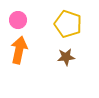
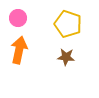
pink circle: moved 2 px up
brown star: rotated 12 degrees clockwise
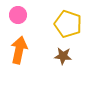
pink circle: moved 3 px up
brown star: moved 3 px left, 1 px up
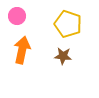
pink circle: moved 1 px left, 1 px down
orange arrow: moved 3 px right
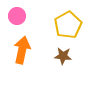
yellow pentagon: moved 1 px down; rotated 24 degrees clockwise
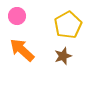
orange arrow: rotated 60 degrees counterclockwise
brown star: rotated 24 degrees counterclockwise
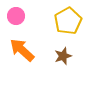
pink circle: moved 1 px left
yellow pentagon: moved 4 px up
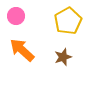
brown star: moved 1 px down
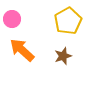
pink circle: moved 4 px left, 3 px down
brown star: moved 1 px up
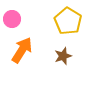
yellow pentagon: rotated 12 degrees counterclockwise
orange arrow: rotated 80 degrees clockwise
